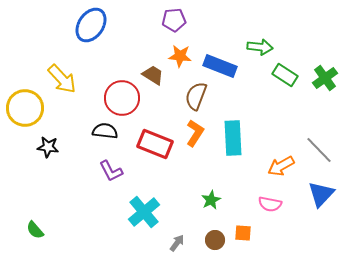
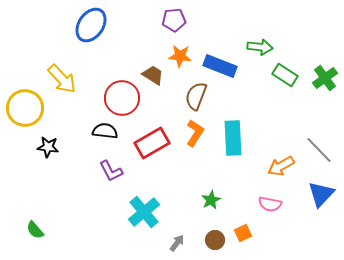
red rectangle: moved 3 px left, 1 px up; rotated 52 degrees counterclockwise
orange square: rotated 30 degrees counterclockwise
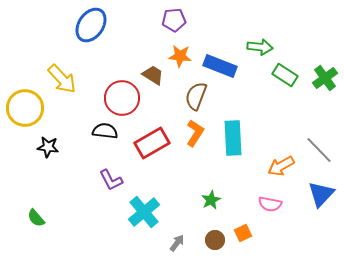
purple L-shape: moved 9 px down
green semicircle: moved 1 px right, 12 px up
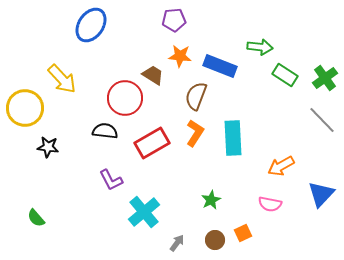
red circle: moved 3 px right
gray line: moved 3 px right, 30 px up
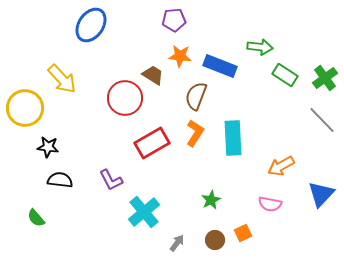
black semicircle: moved 45 px left, 49 px down
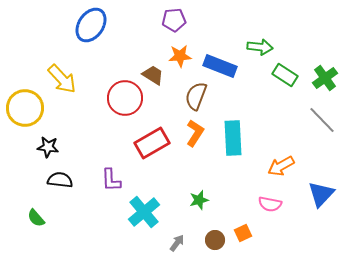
orange star: rotated 10 degrees counterclockwise
purple L-shape: rotated 25 degrees clockwise
green star: moved 12 px left; rotated 12 degrees clockwise
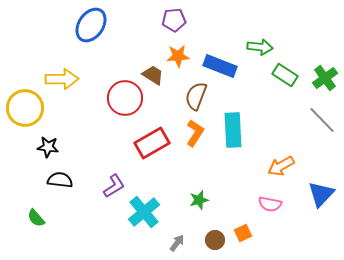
orange star: moved 2 px left
yellow arrow: rotated 48 degrees counterclockwise
cyan rectangle: moved 8 px up
purple L-shape: moved 3 px right, 6 px down; rotated 120 degrees counterclockwise
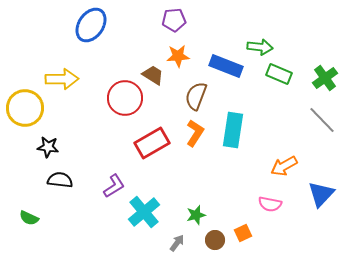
blue rectangle: moved 6 px right
green rectangle: moved 6 px left, 1 px up; rotated 10 degrees counterclockwise
cyan rectangle: rotated 12 degrees clockwise
orange arrow: moved 3 px right
green star: moved 3 px left, 15 px down
green semicircle: moved 7 px left; rotated 24 degrees counterclockwise
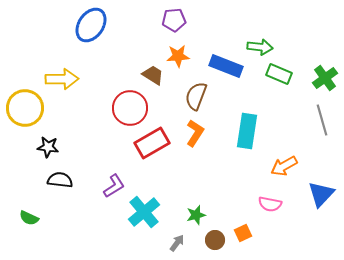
red circle: moved 5 px right, 10 px down
gray line: rotated 28 degrees clockwise
cyan rectangle: moved 14 px right, 1 px down
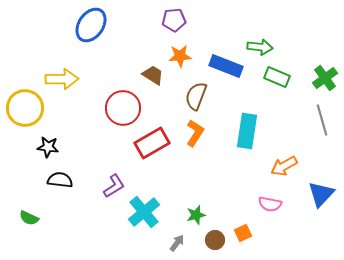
orange star: moved 2 px right
green rectangle: moved 2 px left, 3 px down
red circle: moved 7 px left
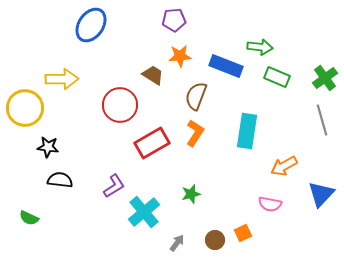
red circle: moved 3 px left, 3 px up
green star: moved 5 px left, 21 px up
